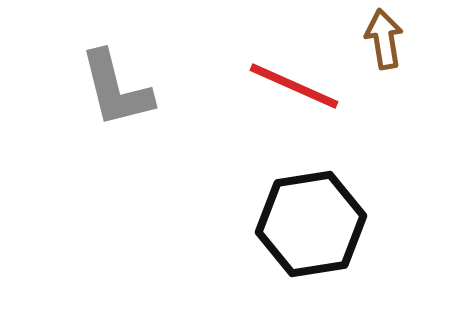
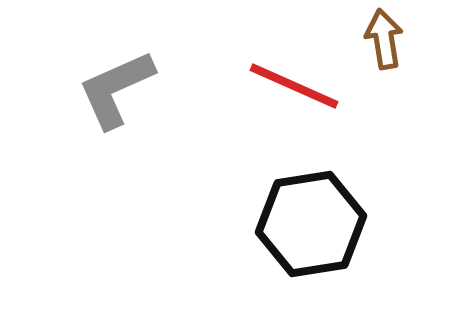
gray L-shape: rotated 80 degrees clockwise
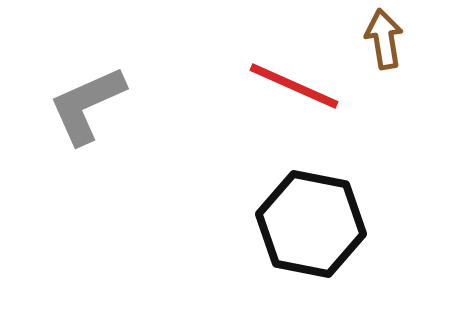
gray L-shape: moved 29 px left, 16 px down
black hexagon: rotated 20 degrees clockwise
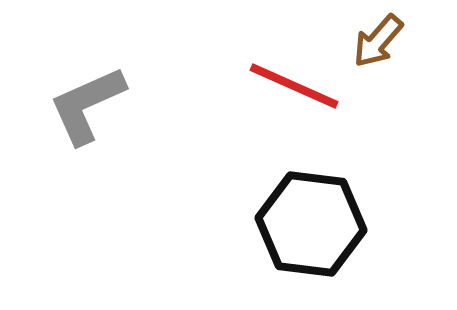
brown arrow: moved 6 px left, 2 px down; rotated 130 degrees counterclockwise
black hexagon: rotated 4 degrees counterclockwise
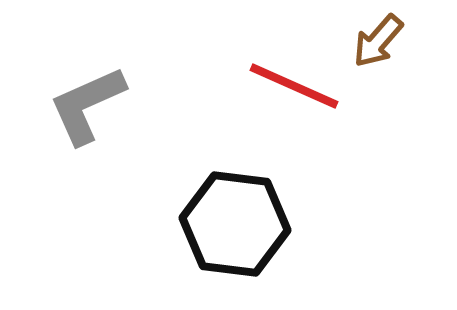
black hexagon: moved 76 px left
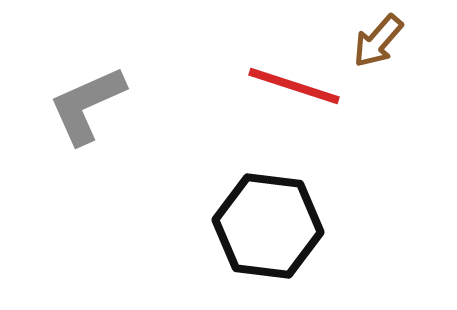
red line: rotated 6 degrees counterclockwise
black hexagon: moved 33 px right, 2 px down
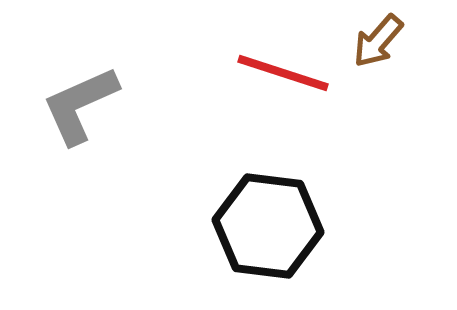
red line: moved 11 px left, 13 px up
gray L-shape: moved 7 px left
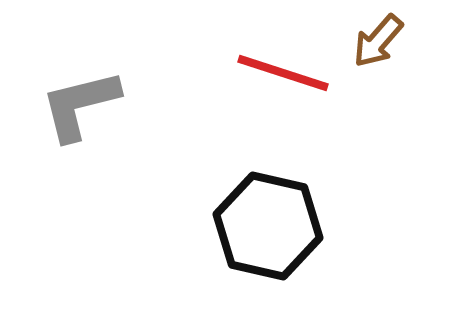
gray L-shape: rotated 10 degrees clockwise
black hexagon: rotated 6 degrees clockwise
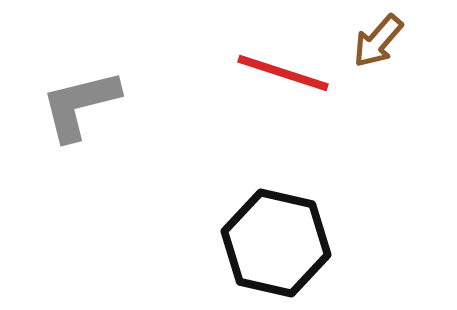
black hexagon: moved 8 px right, 17 px down
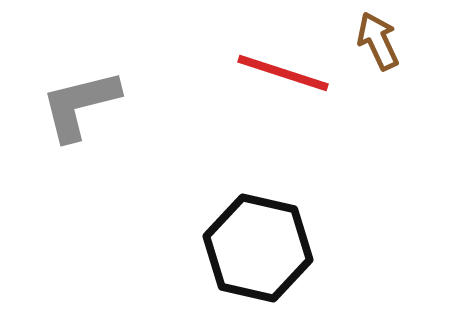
brown arrow: rotated 114 degrees clockwise
black hexagon: moved 18 px left, 5 px down
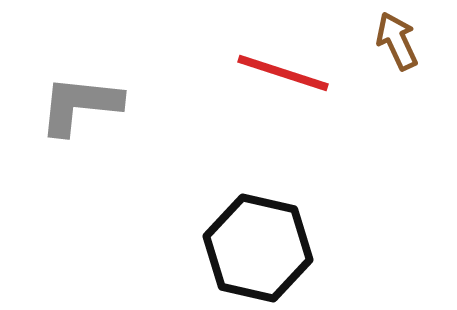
brown arrow: moved 19 px right
gray L-shape: rotated 20 degrees clockwise
